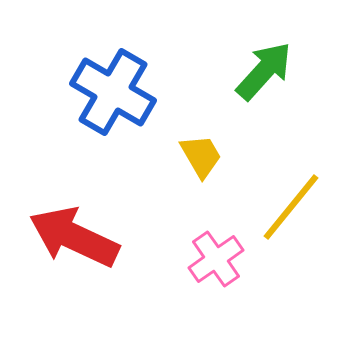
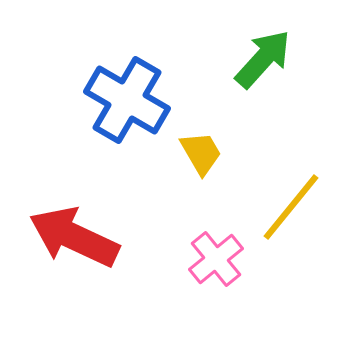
green arrow: moved 1 px left, 12 px up
blue cross: moved 14 px right, 8 px down
yellow trapezoid: moved 3 px up
pink cross: rotated 4 degrees counterclockwise
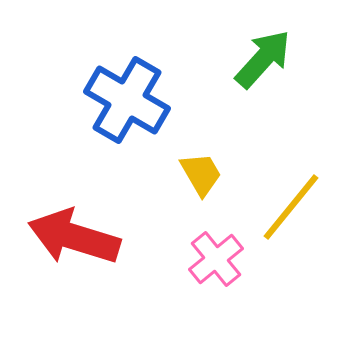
yellow trapezoid: moved 21 px down
red arrow: rotated 8 degrees counterclockwise
